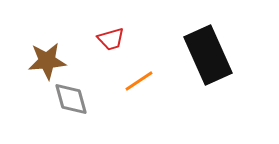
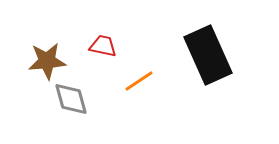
red trapezoid: moved 8 px left, 7 px down; rotated 152 degrees counterclockwise
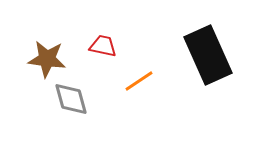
brown star: moved 2 px up; rotated 12 degrees clockwise
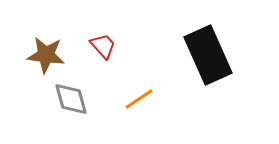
red trapezoid: rotated 36 degrees clockwise
brown star: moved 1 px left, 4 px up
orange line: moved 18 px down
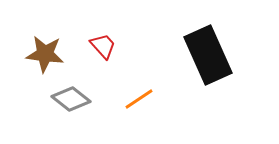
brown star: moved 1 px left, 1 px up
gray diamond: rotated 36 degrees counterclockwise
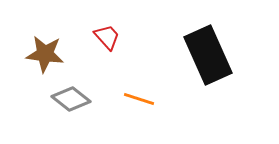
red trapezoid: moved 4 px right, 9 px up
orange line: rotated 52 degrees clockwise
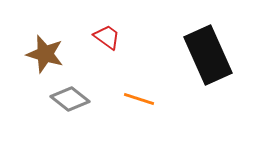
red trapezoid: rotated 12 degrees counterclockwise
brown star: rotated 9 degrees clockwise
gray diamond: moved 1 px left
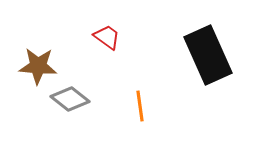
brown star: moved 7 px left, 12 px down; rotated 12 degrees counterclockwise
orange line: moved 1 px right, 7 px down; rotated 64 degrees clockwise
